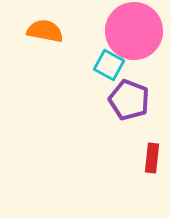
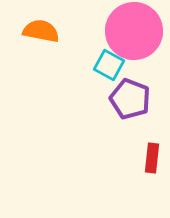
orange semicircle: moved 4 px left
purple pentagon: moved 1 px right, 1 px up
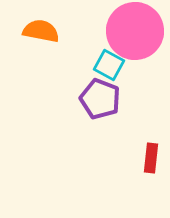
pink circle: moved 1 px right
purple pentagon: moved 30 px left
red rectangle: moved 1 px left
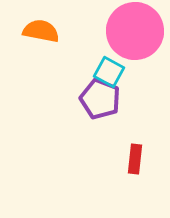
cyan square: moved 7 px down
red rectangle: moved 16 px left, 1 px down
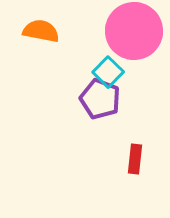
pink circle: moved 1 px left
cyan square: moved 1 px left; rotated 16 degrees clockwise
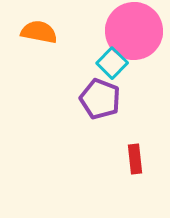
orange semicircle: moved 2 px left, 1 px down
cyan square: moved 4 px right, 9 px up
red rectangle: rotated 12 degrees counterclockwise
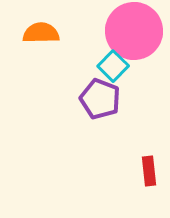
orange semicircle: moved 2 px right, 1 px down; rotated 12 degrees counterclockwise
cyan square: moved 1 px right, 3 px down
red rectangle: moved 14 px right, 12 px down
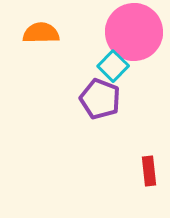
pink circle: moved 1 px down
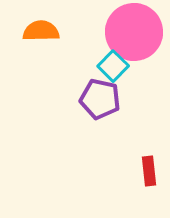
orange semicircle: moved 2 px up
purple pentagon: rotated 9 degrees counterclockwise
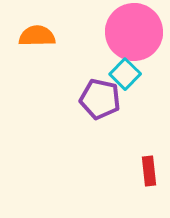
orange semicircle: moved 4 px left, 5 px down
cyan square: moved 12 px right, 8 px down
